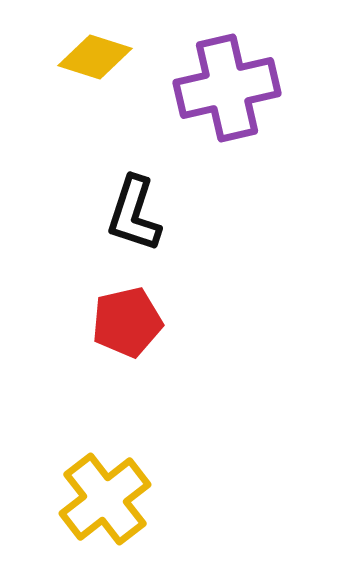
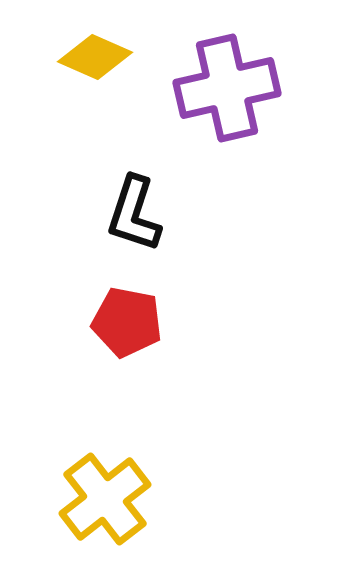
yellow diamond: rotated 6 degrees clockwise
red pentagon: rotated 24 degrees clockwise
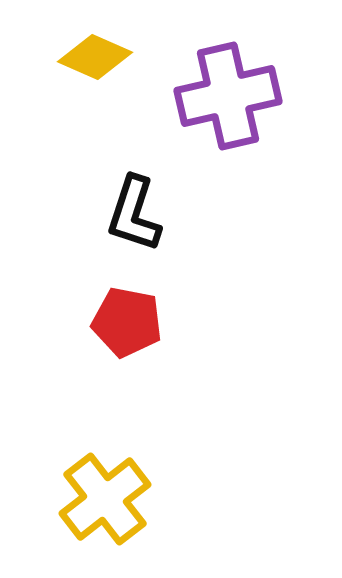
purple cross: moved 1 px right, 8 px down
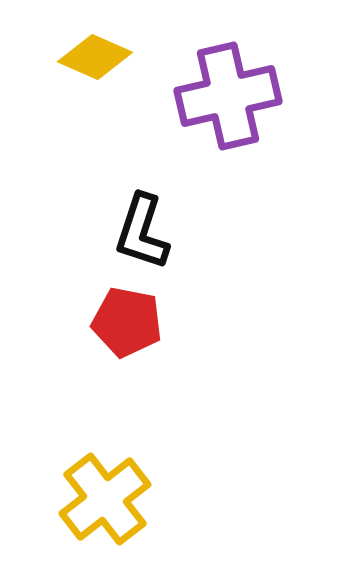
black L-shape: moved 8 px right, 18 px down
